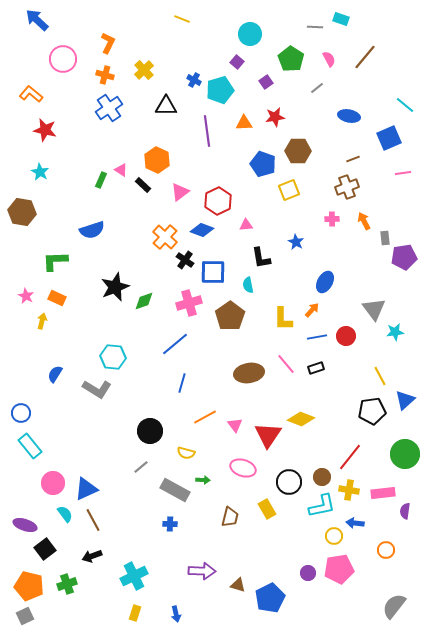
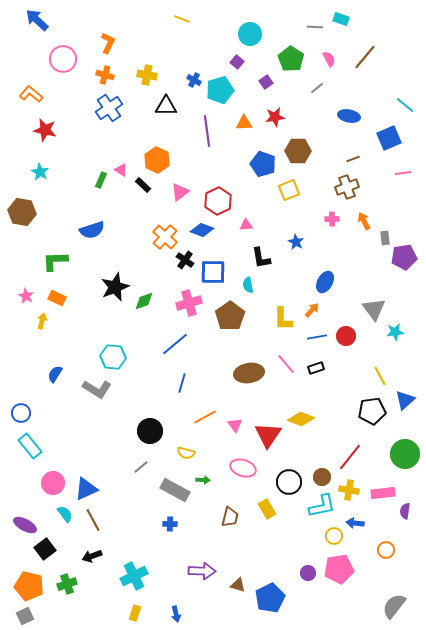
yellow cross at (144, 70): moved 3 px right, 5 px down; rotated 36 degrees counterclockwise
purple ellipse at (25, 525): rotated 10 degrees clockwise
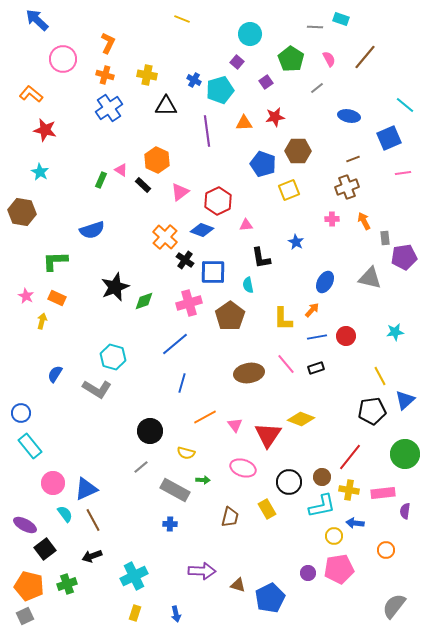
gray triangle at (374, 309): moved 4 px left, 31 px up; rotated 40 degrees counterclockwise
cyan hexagon at (113, 357): rotated 10 degrees clockwise
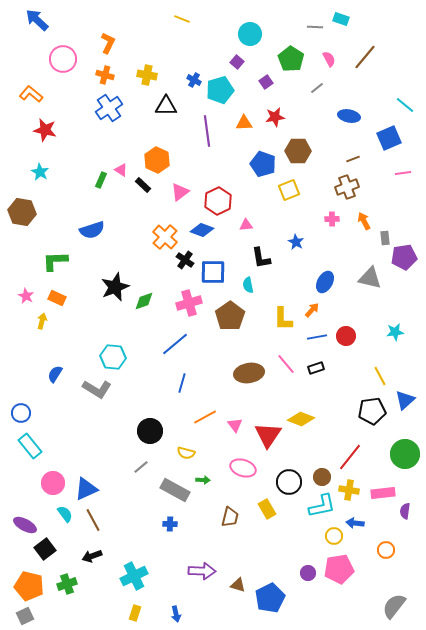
cyan hexagon at (113, 357): rotated 10 degrees counterclockwise
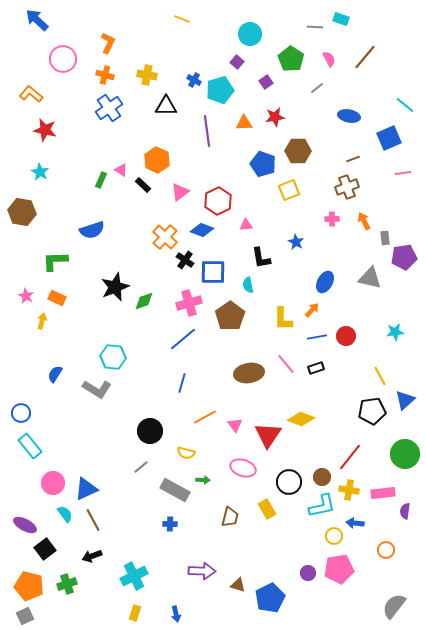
blue line at (175, 344): moved 8 px right, 5 px up
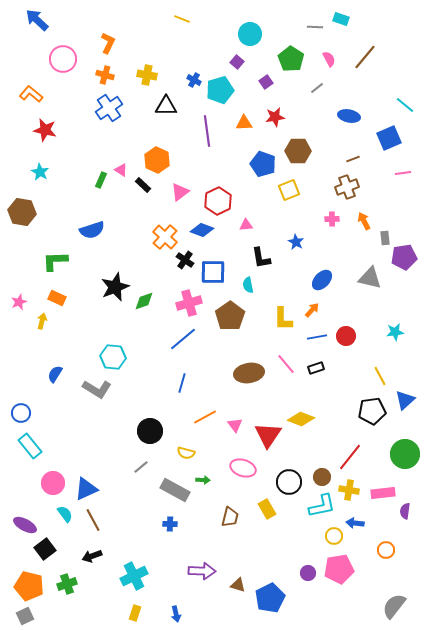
blue ellipse at (325, 282): moved 3 px left, 2 px up; rotated 15 degrees clockwise
pink star at (26, 296): moved 7 px left, 6 px down; rotated 21 degrees clockwise
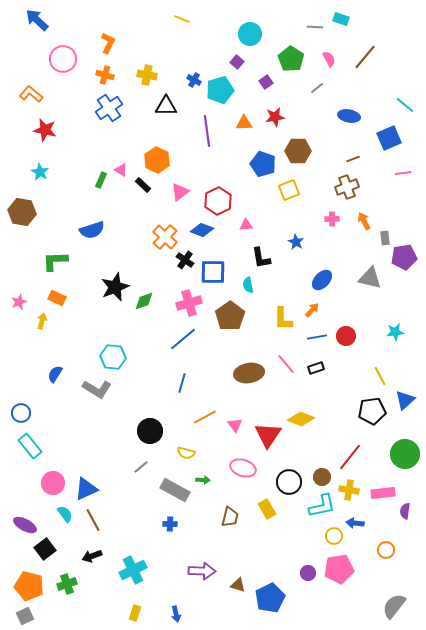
cyan cross at (134, 576): moved 1 px left, 6 px up
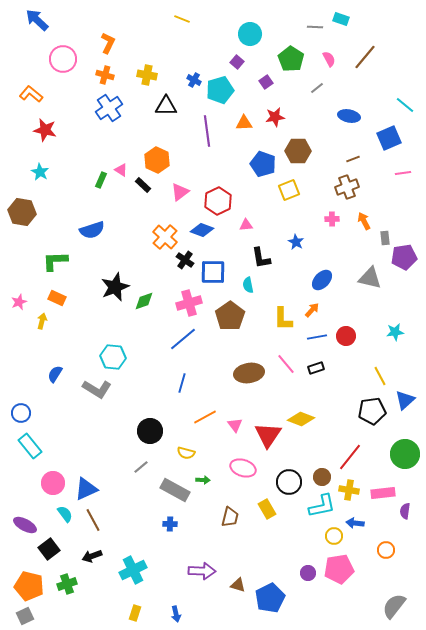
black square at (45, 549): moved 4 px right
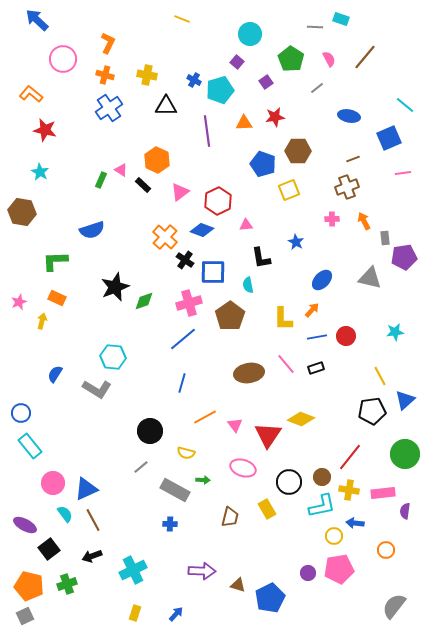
blue arrow at (176, 614): rotated 126 degrees counterclockwise
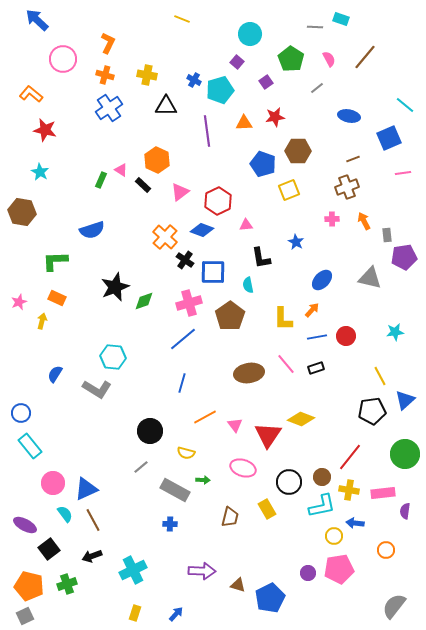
gray rectangle at (385, 238): moved 2 px right, 3 px up
